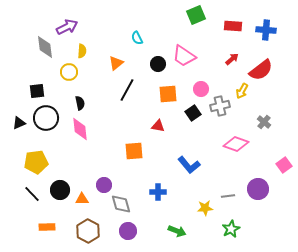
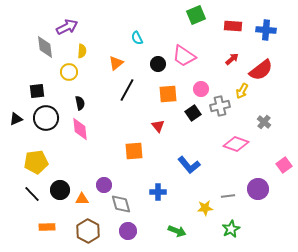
black triangle at (19, 123): moved 3 px left, 4 px up
red triangle at (158, 126): rotated 40 degrees clockwise
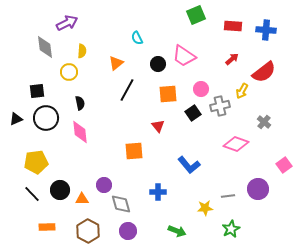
purple arrow at (67, 27): moved 4 px up
red semicircle at (261, 70): moved 3 px right, 2 px down
pink diamond at (80, 129): moved 3 px down
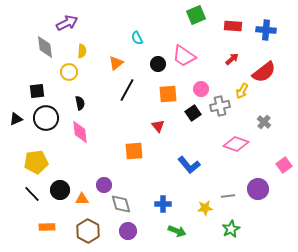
blue cross at (158, 192): moved 5 px right, 12 px down
